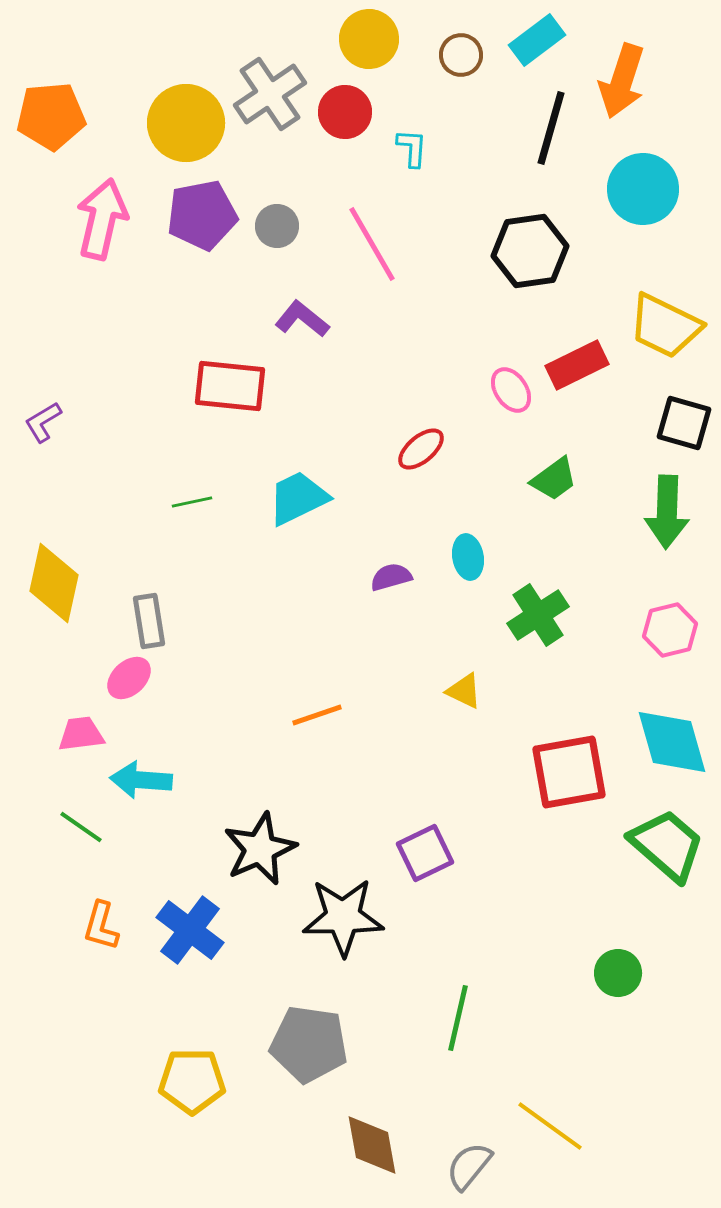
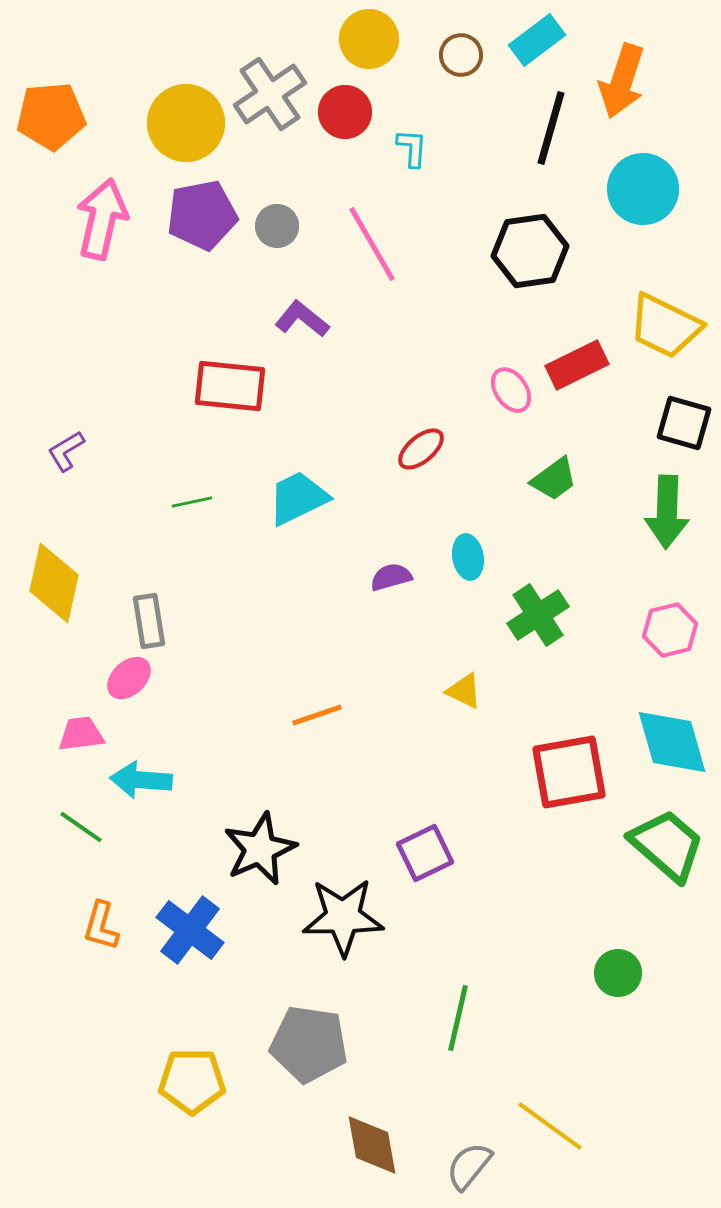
purple L-shape at (43, 422): moved 23 px right, 29 px down
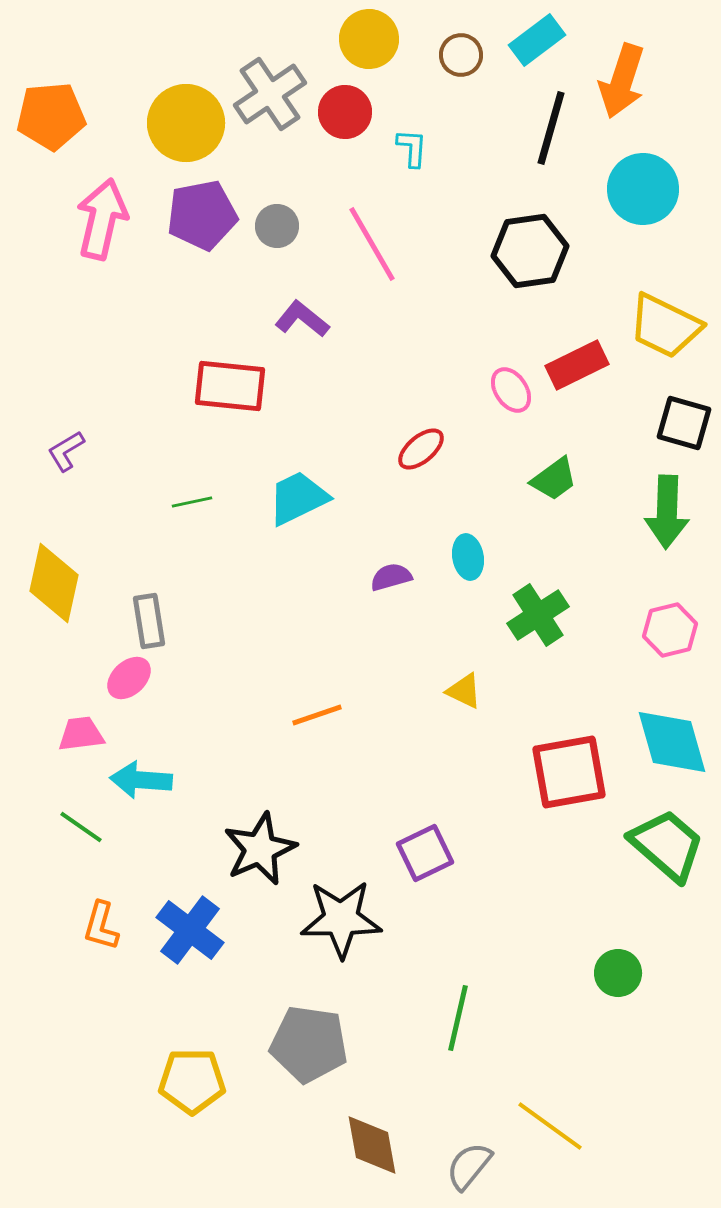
black star at (343, 917): moved 2 px left, 2 px down
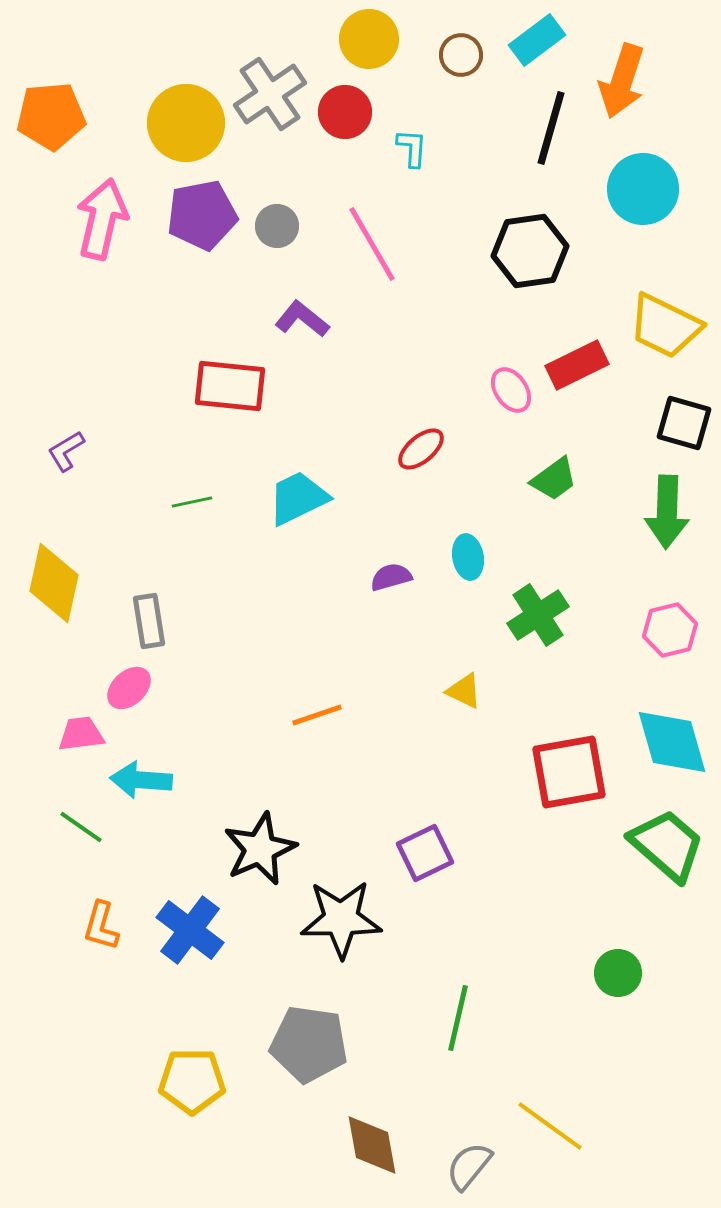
pink ellipse at (129, 678): moved 10 px down
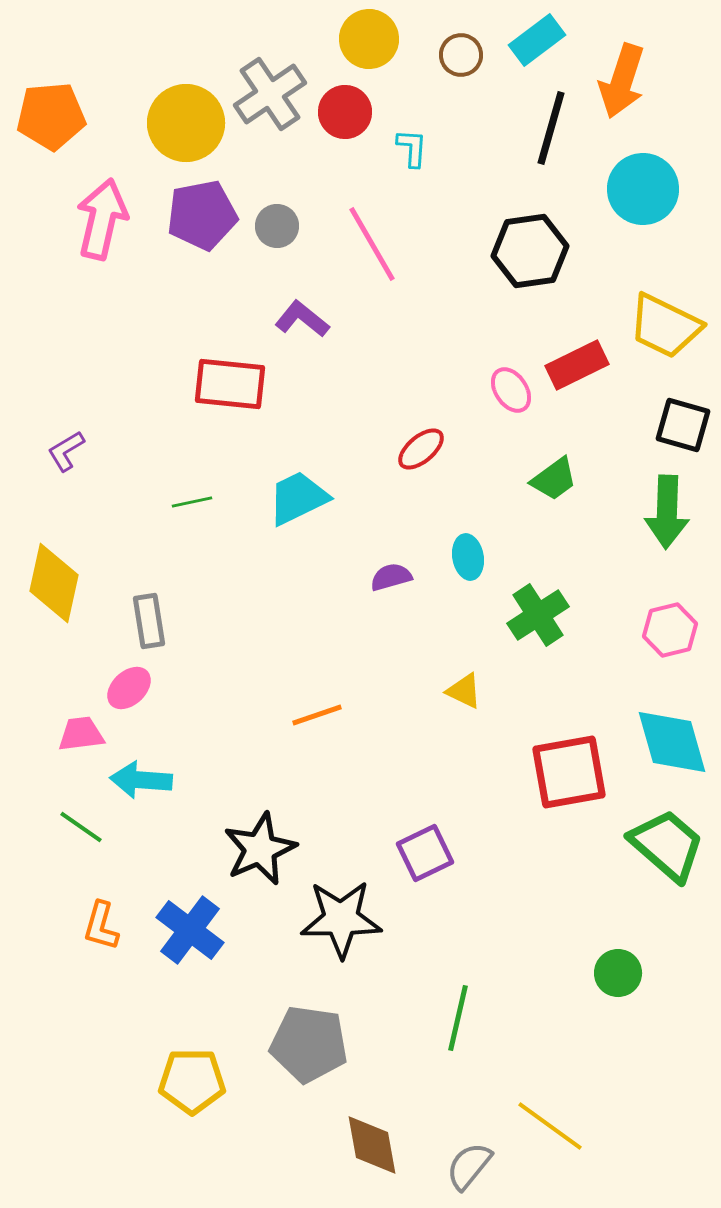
red rectangle at (230, 386): moved 2 px up
black square at (684, 423): moved 1 px left, 2 px down
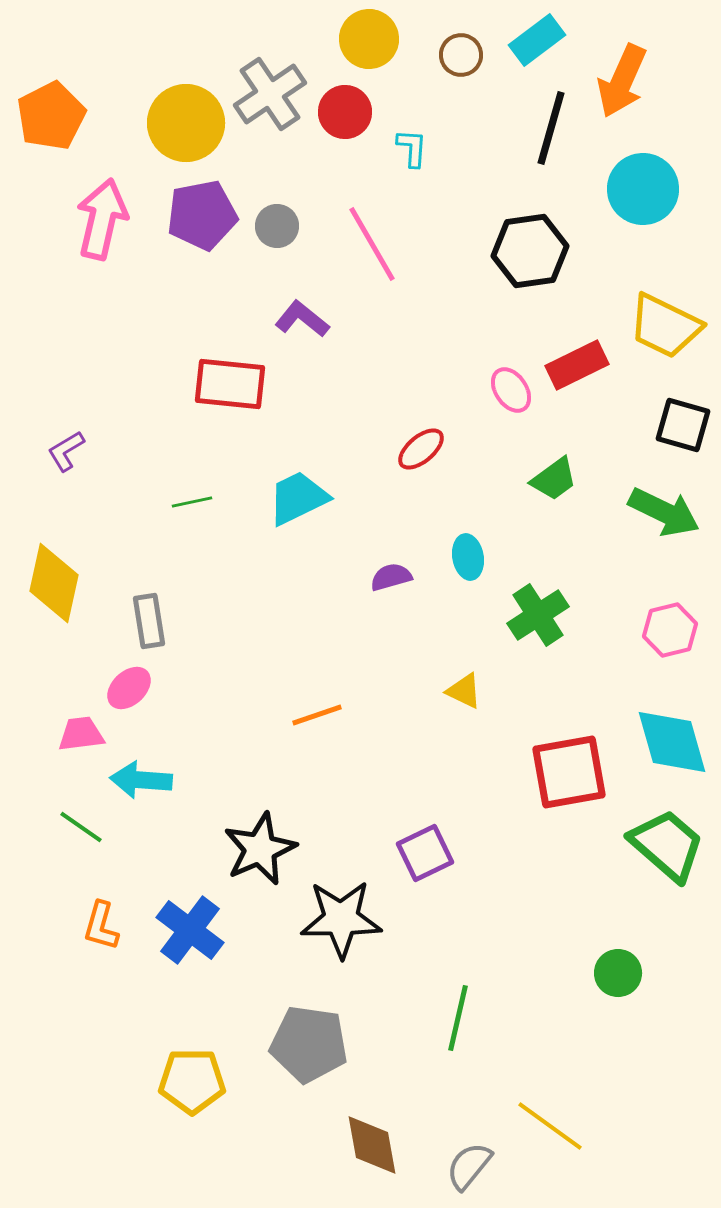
orange arrow at (622, 81): rotated 6 degrees clockwise
orange pentagon at (51, 116): rotated 22 degrees counterclockwise
green arrow at (667, 512): moved 3 px left; rotated 66 degrees counterclockwise
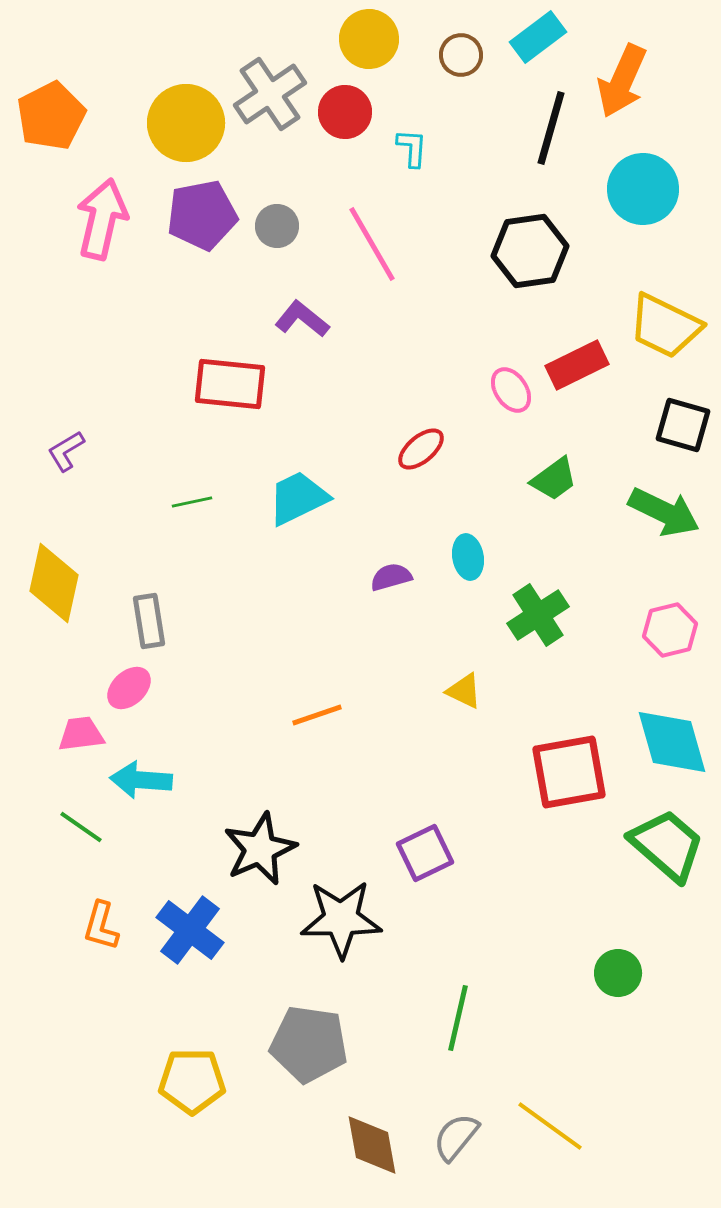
cyan rectangle at (537, 40): moved 1 px right, 3 px up
gray semicircle at (469, 1166): moved 13 px left, 29 px up
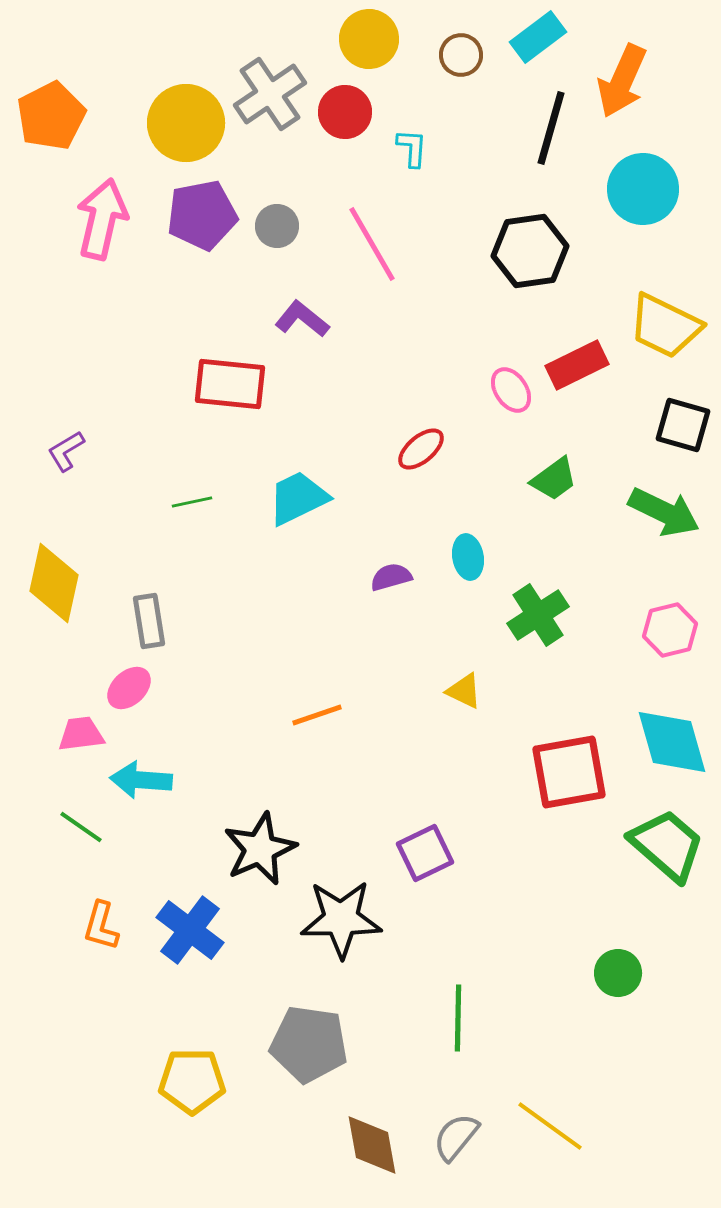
green line at (458, 1018): rotated 12 degrees counterclockwise
